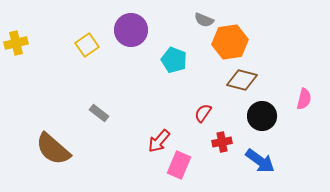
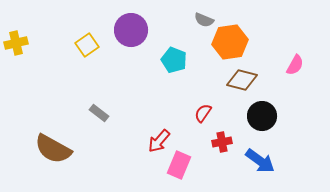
pink semicircle: moved 9 px left, 34 px up; rotated 15 degrees clockwise
brown semicircle: rotated 12 degrees counterclockwise
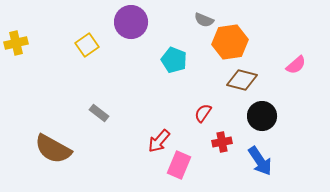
purple circle: moved 8 px up
pink semicircle: moved 1 px right; rotated 20 degrees clockwise
blue arrow: rotated 20 degrees clockwise
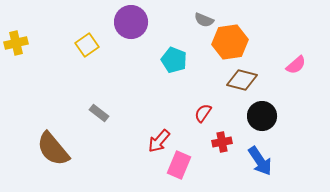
brown semicircle: rotated 21 degrees clockwise
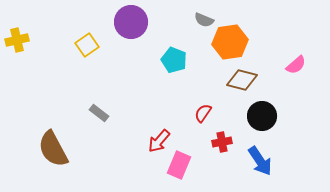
yellow cross: moved 1 px right, 3 px up
brown semicircle: rotated 12 degrees clockwise
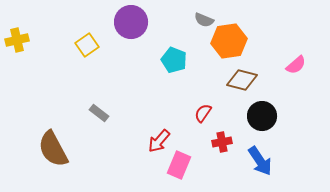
orange hexagon: moved 1 px left, 1 px up
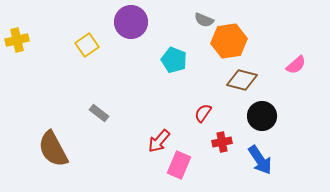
blue arrow: moved 1 px up
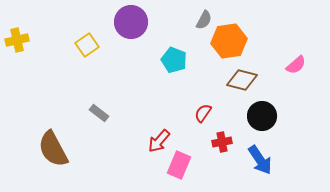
gray semicircle: rotated 84 degrees counterclockwise
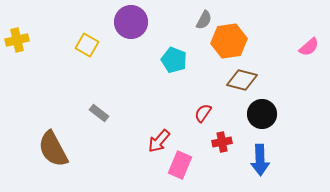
yellow square: rotated 25 degrees counterclockwise
pink semicircle: moved 13 px right, 18 px up
black circle: moved 2 px up
blue arrow: rotated 32 degrees clockwise
pink rectangle: moved 1 px right
